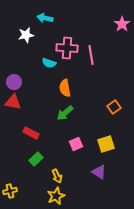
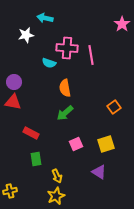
green rectangle: rotated 56 degrees counterclockwise
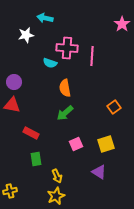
pink line: moved 1 px right, 1 px down; rotated 12 degrees clockwise
cyan semicircle: moved 1 px right
red triangle: moved 1 px left, 3 px down
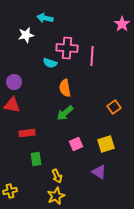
red rectangle: moved 4 px left; rotated 35 degrees counterclockwise
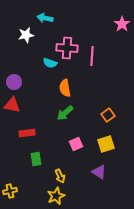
orange square: moved 6 px left, 8 px down
yellow arrow: moved 3 px right
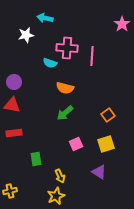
orange semicircle: rotated 66 degrees counterclockwise
red rectangle: moved 13 px left
